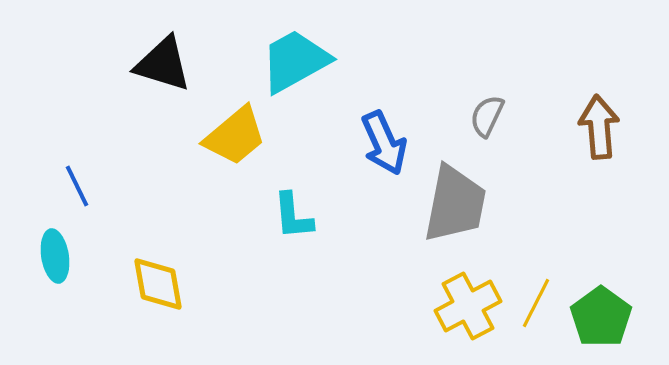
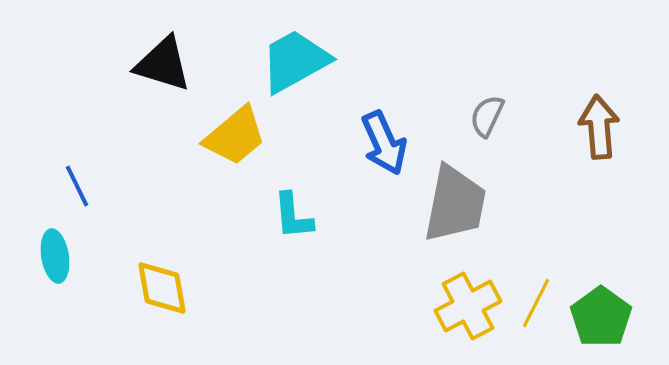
yellow diamond: moved 4 px right, 4 px down
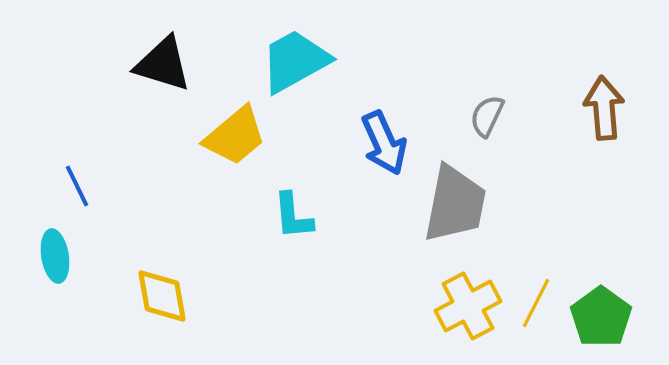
brown arrow: moved 5 px right, 19 px up
yellow diamond: moved 8 px down
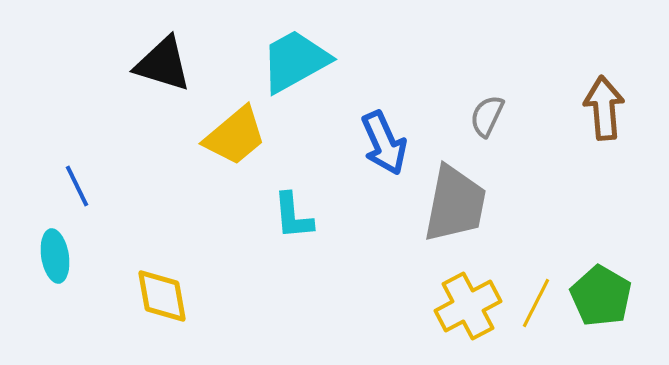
green pentagon: moved 21 px up; rotated 6 degrees counterclockwise
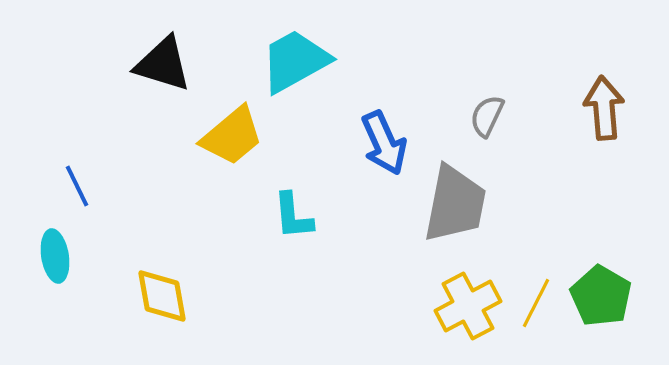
yellow trapezoid: moved 3 px left
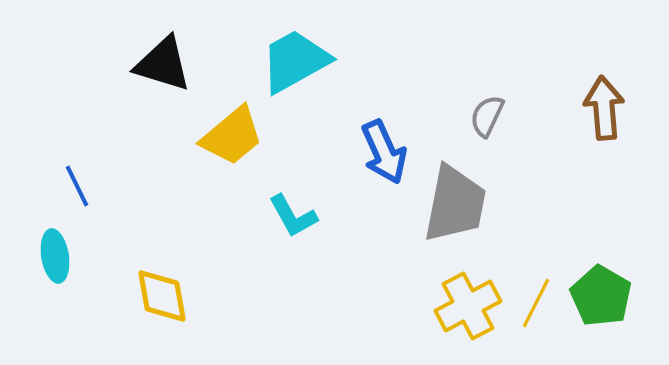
blue arrow: moved 9 px down
cyan L-shape: rotated 24 degrees counterclockwise
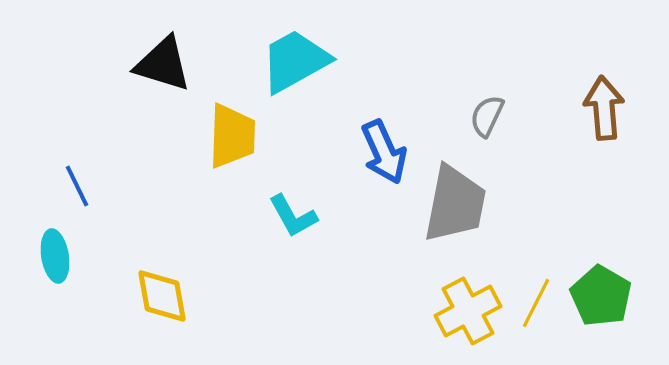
yellow trapezoid: rotated 48 degrees counterclockwise
yellow cross: moved 5 px down
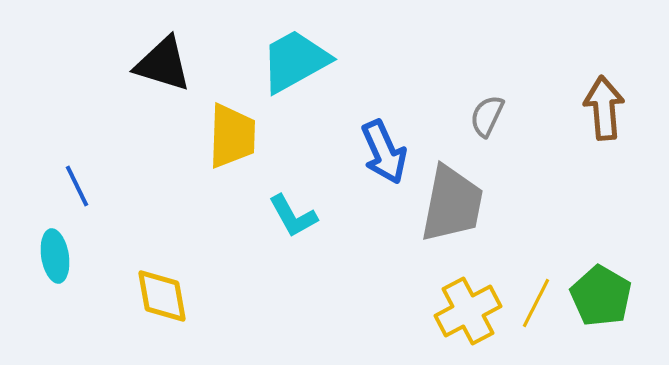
gray trapezoid: moved 3 px left
